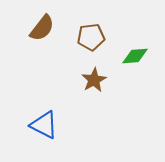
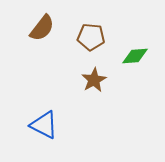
brown pentagon: rotated 12 degrees clockwise
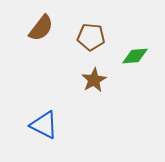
brown semicircle: moved 1 px left
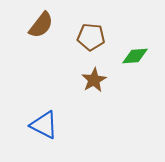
brown semicircle: moved 3 px up
